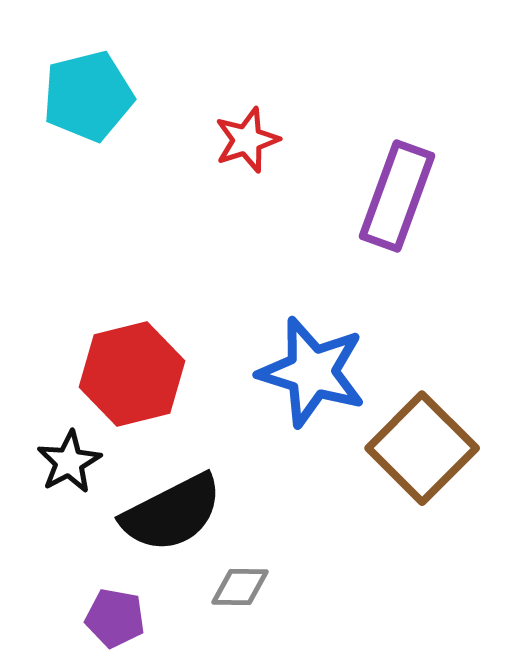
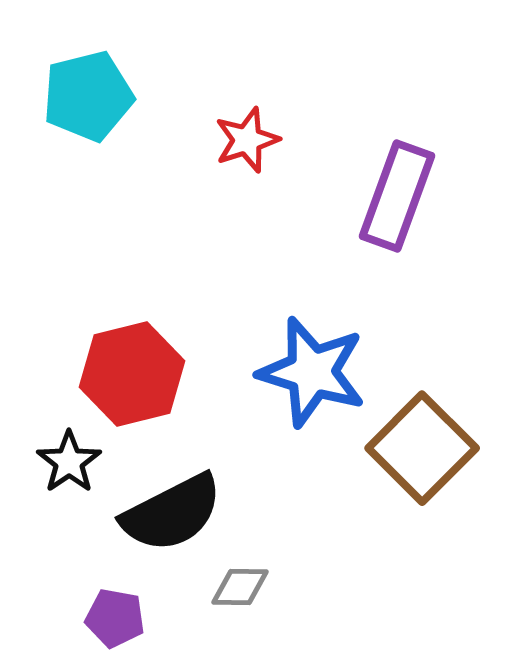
black star: rotated 6 degrees counterclockwise
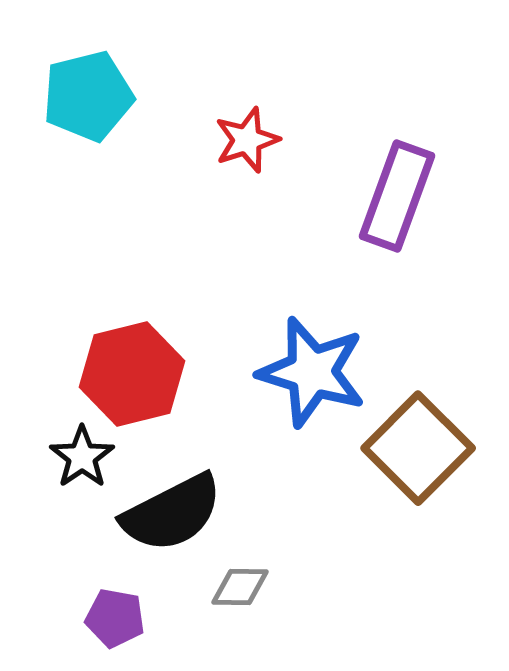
brown square: moved 4 px left
black star: moved 13 px right, 5 px up
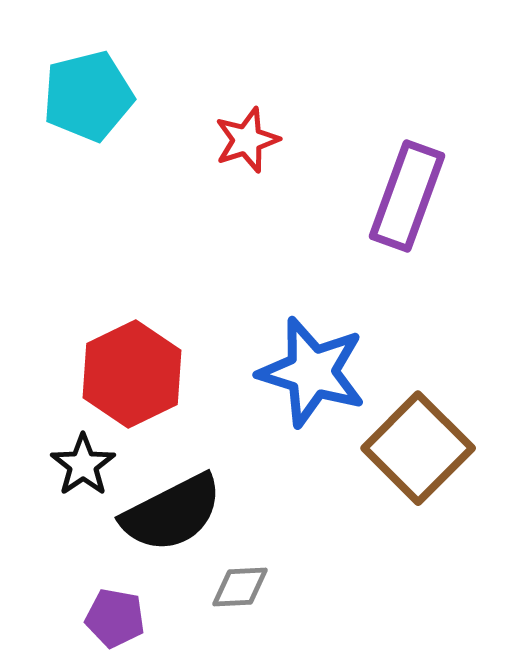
purple rectangle: moved 10 px right
red hexagon: rotated 12 degrees counterclockwise
black star: moved 1 px right, 8 px down
gray diamond: rotated 4 degrees counterclockwise
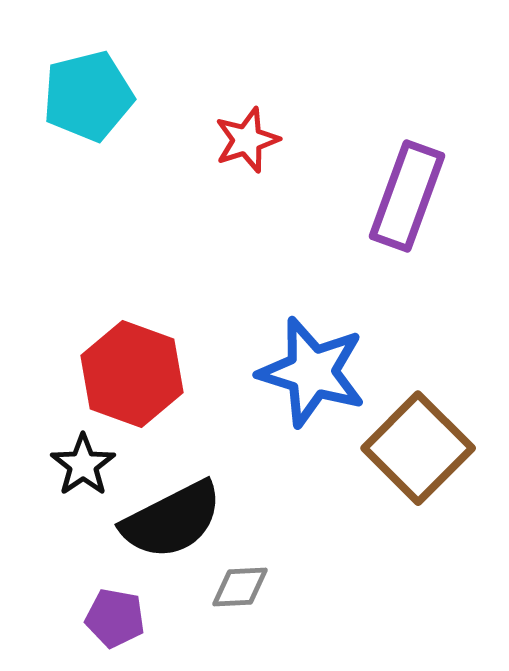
red hexagon: rotated 14 degrees counterclockwise
black semicircle: moved 7 px down
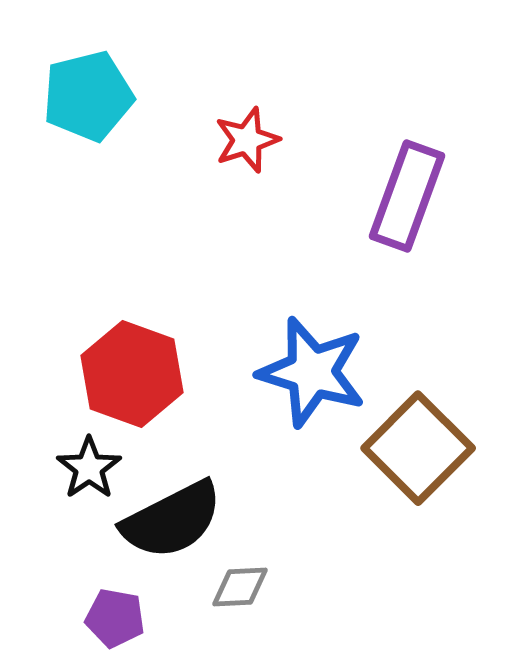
black star: moved 6 px right, 3 px down
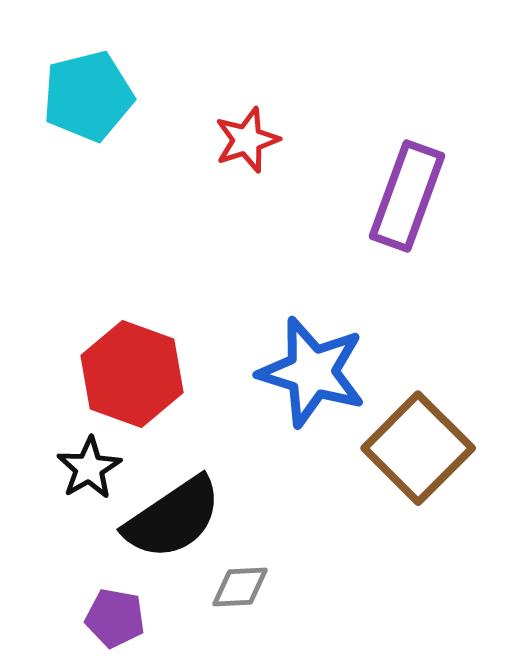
black star: rotated 4 degrees clockwise
black semicircle: moved 1 px right, 2 px up; rotated 7 degrees counterclockwise
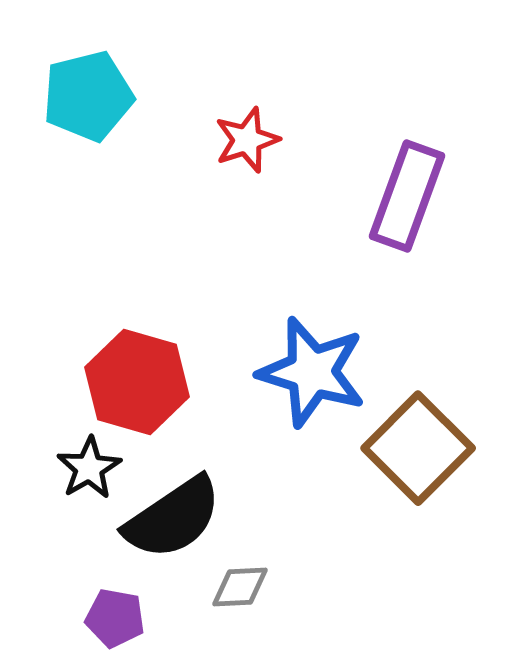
red hexagon: moved 5 px right, 8 px down; rotated 4 degrees counterclockwise
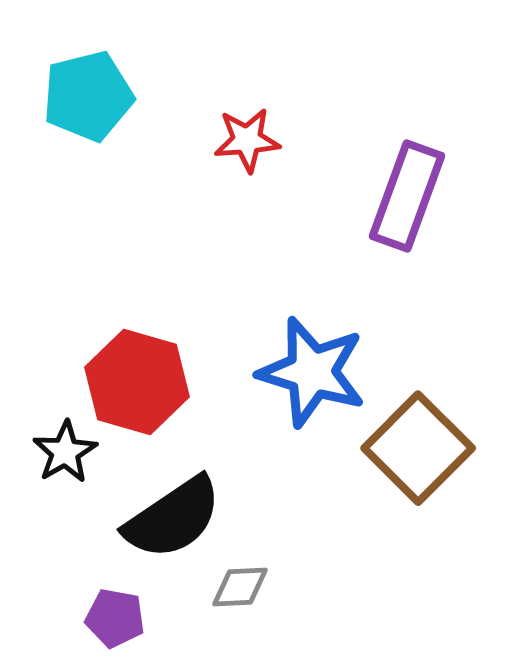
red star: rotated 14 degrees clockwise
black star: moved 24 px left, 16 px up
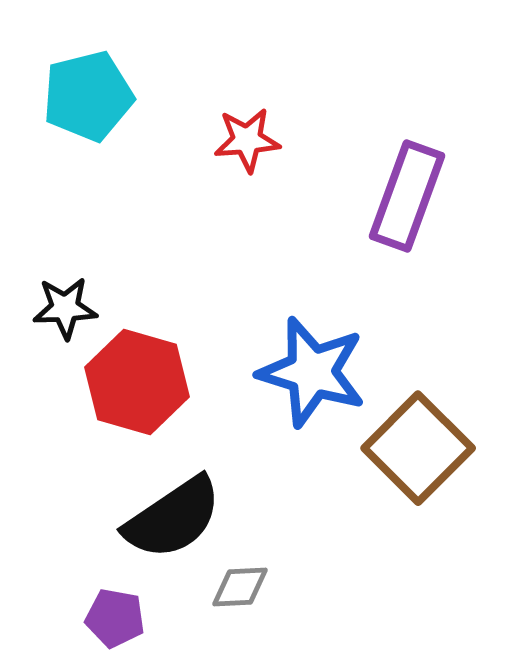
black star: moved 144 px up; rotated 28 degrees clockwise
